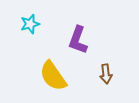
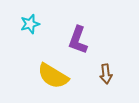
yellow semicircle: rotated 24 degrees counterclockwise
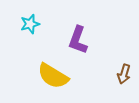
brown arrow: moved 18 px right; rotated 24 degrees clockwise
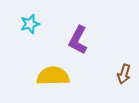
purple L-shape: rotated 8 degrees clockwise
yellow semicircle: rotated 148 degrees clockwise
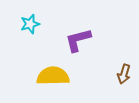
purple L-shape: rotated 48 degrees clockwise
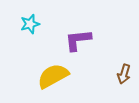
purple L-shape: rotated 8 degrees clockwise
yellow semicircle: rotated 28 degrees counterclockwise
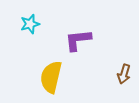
yellow semicircle: moved 2 px left, 1 px down; rotated 48 degrees counterclockwise
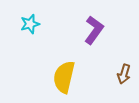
purple L-shape: moved 16 px right, 10 px up; rotated 132 degrees clockwise
yellow semicircle: moved 13 px right
